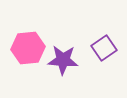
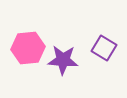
purple square: rotated 25 degrees counterclockwise
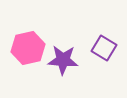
pink hexagon: rotated 8 degrees counterclockwise
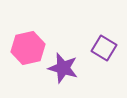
purple star: moved 8 px down; rotated 12 degrees clockwise
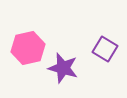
purple square: moved 1 px right, 1 px down
